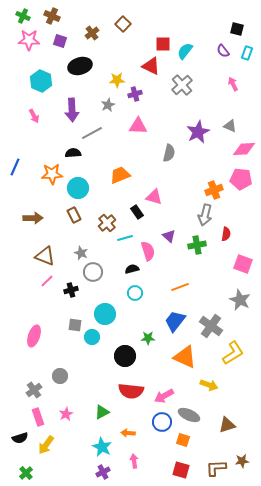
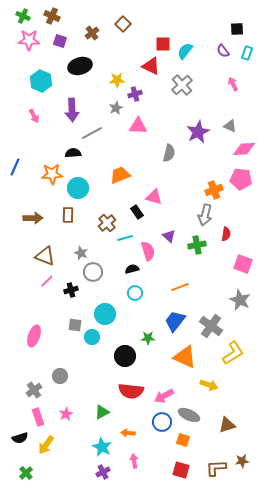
black square at (237, 29): rotated 16 degrees counterclockwise
gray star at (108, 105): moved 8 px right, 3 px down
brown rectangle at (74, 215): moved 6 px left; rotated 28 degrees clockwise
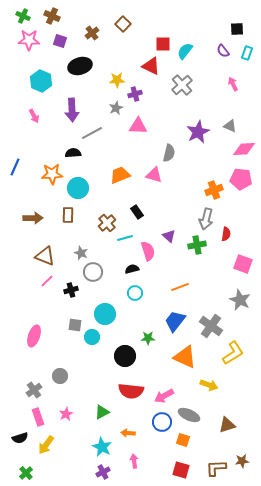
pink triangle at (154, 197): moved 22 px up
gray arrow at (205, 215): moved 1 px right, 4 px down
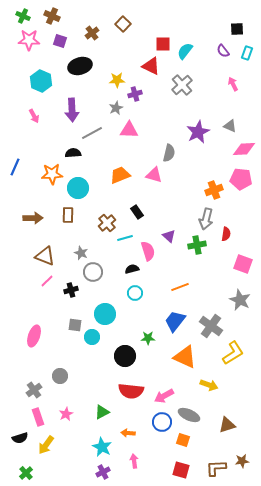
pink triangle at (138, 126): moved 9 px left, 4 px down
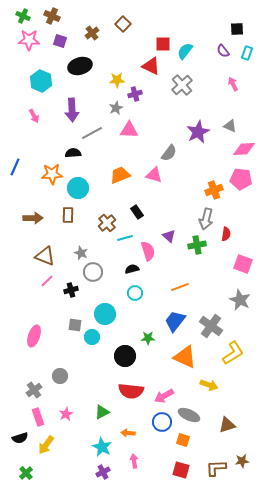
gray semicircle at (169, 153): rotated 24 degrees clockwise
